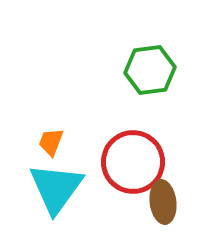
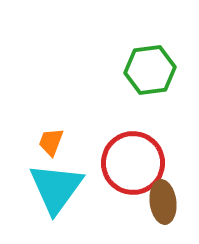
red circle: moved 1 px down
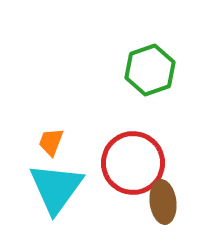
green hexagon: rotated 12 degrees counterclockwise
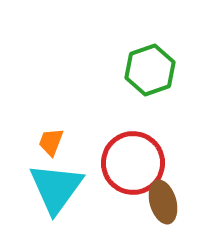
brown ellipse: rotated 9 degrees counterclockwise
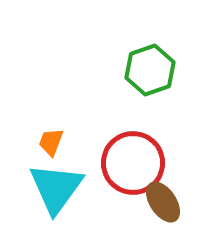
brown ellipse: rotated 18 degrees counterclockwise
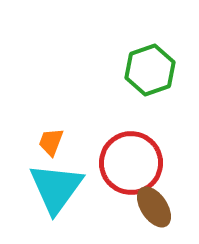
red circle: moved 2 px left
brown ellipse: moved 9 px left, 5 px down
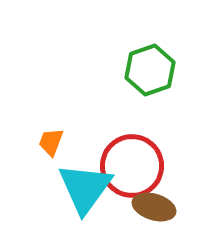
red circle: moved 1 px right, 3 px down
cyan triangle: moved 29 px right
brown ellipse: rotated 39 degrees counterclockwise
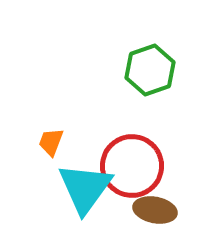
brown ellipse: moved 1 px right, 3 px down; rotated 6 degrees counterclockwise
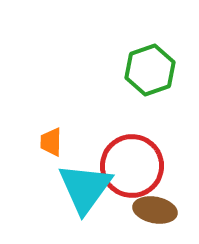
orange trapezoid: rotated 20 degrees counterclockwise
